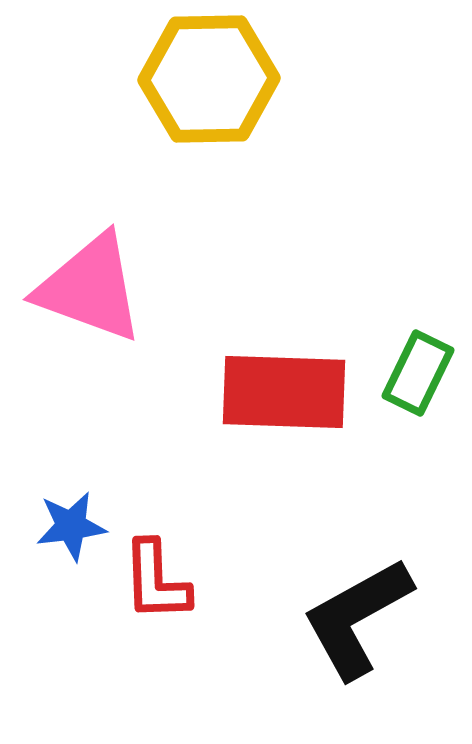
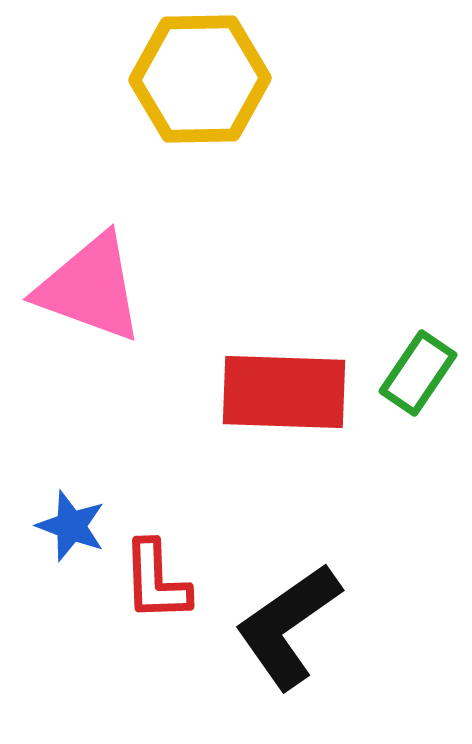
yellow hexagon: moved 9 px left
green rectangle: rotated 8 degrees clockwise
blue star: rotated 28 degrees clockwise
black L-shape: moved 69 px left, 8 px down; rotated 6 degrees counterclockwise
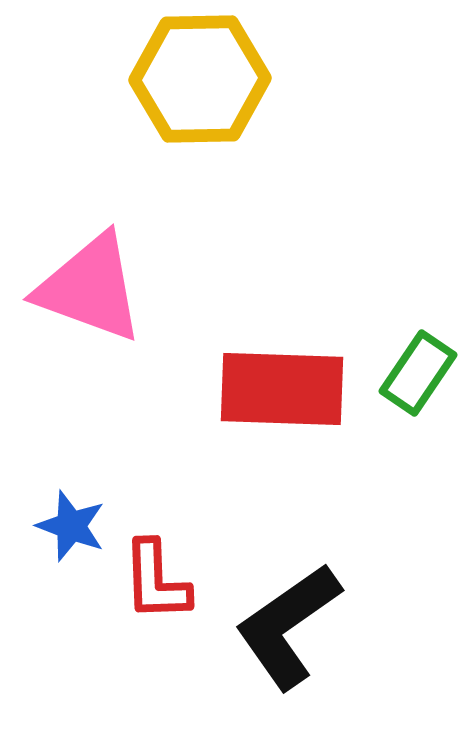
red rectangle: moved 2 px left, 3 px up
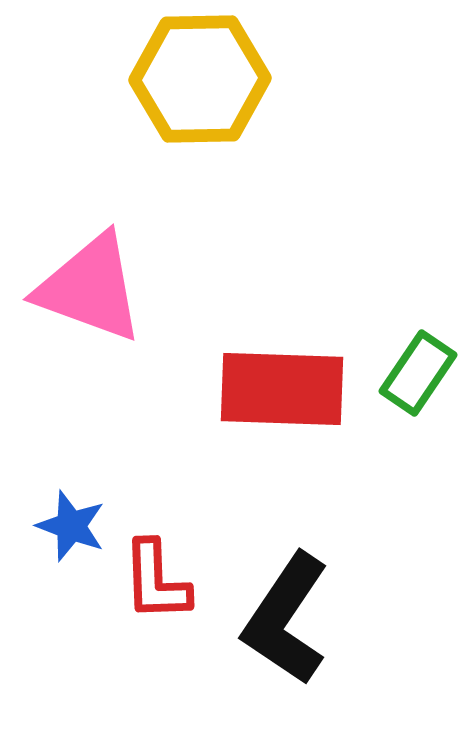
black L-shape: moved 2 px left, 7 px up; rotated 21 degrees counterclockwise
